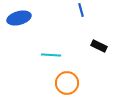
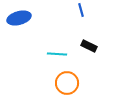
black rectangle: moved 10 px left
cyan line: moved 6 px right, 1 px up
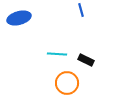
black rectangle: moved 3 px left, 14 px down
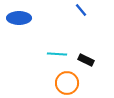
blue line: rotated 24 degrees counterclockwise
blue ellipse: rotated 15 degrees clockwise
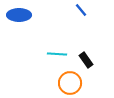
blue ellipse: moved 3 px up
black rectangle: rotated 28 degrees clockwise
orange circle: moved 3 px right
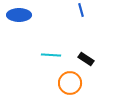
blue line: rotated 24 degrees clockwise
cyan line: moved 6 px left, 1 px down
black rectangle: moved 1 px up; rotated 21 degrees counterclockwise
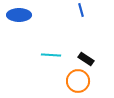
orange circle: moved 8 px right, 2 px up
